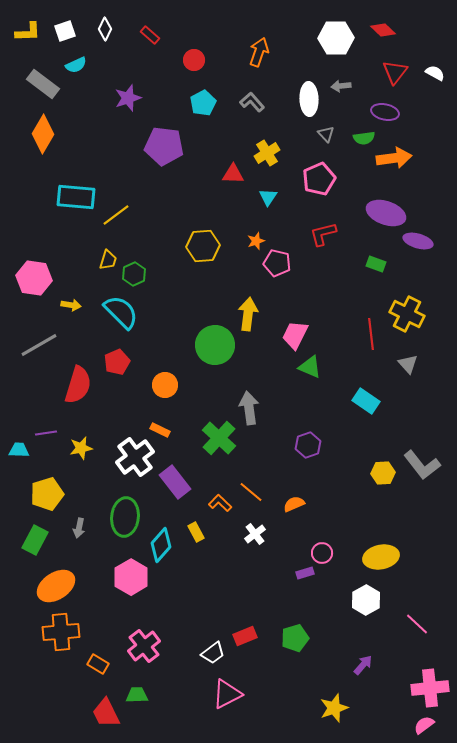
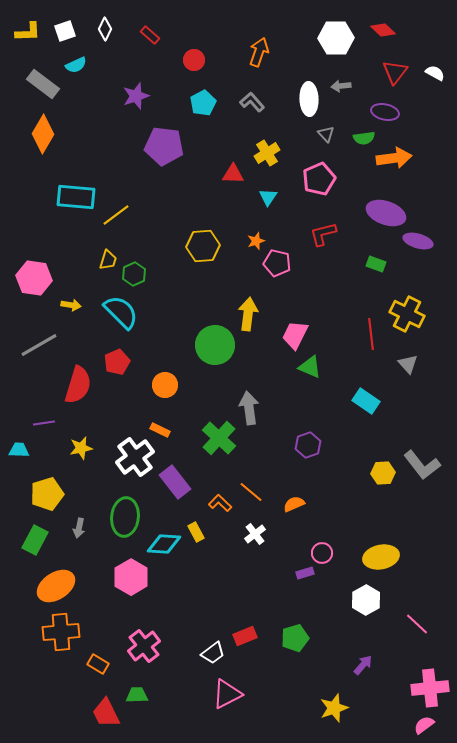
purple star at (128, 98): moved 8 px right, 2 px up
purple line at (46, 433): moved 2 px left, 10 px up
cyan diamond at (161, 545): moved 3 px right, 1 px up; rotated 52 degrees clockwise
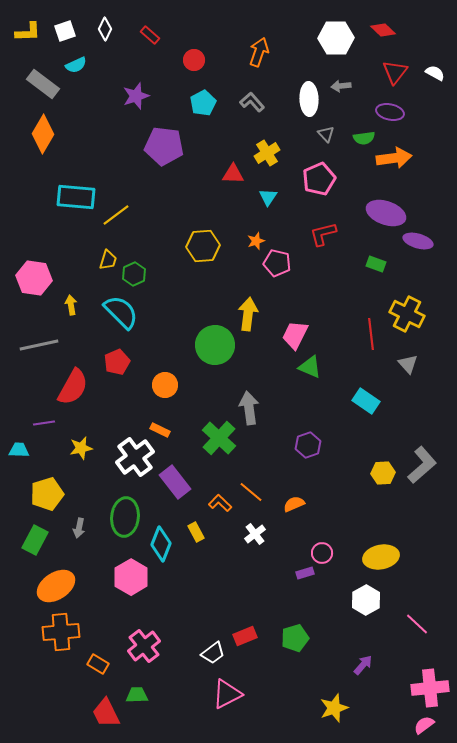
purple ellipse at (385, 112): moved 5 px right
yellow arrow at (71, 305): rotated 108 degrees counterclockwise
gray line at (39, 345): rotated 18 degrees clockwise
red semicircle at (78, 385): moved 5 px left, 2 px down; rotated 12 degrees clockwise
gray L-shape at (422, 465): rotated 93 degrees counterclockwise
cyan diamond at (164, 544): moved 3 px left; rotated 72 degrees counterclockwise
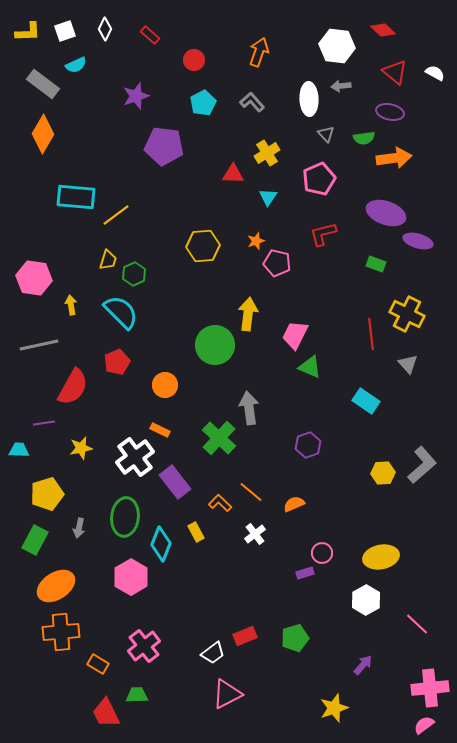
white hexagon at (336, 38): moved 1 px right, 8 px down; rotated 8 degrees clockwise
red triangle at (395, 72): rotated 28 degrees counterclockwise
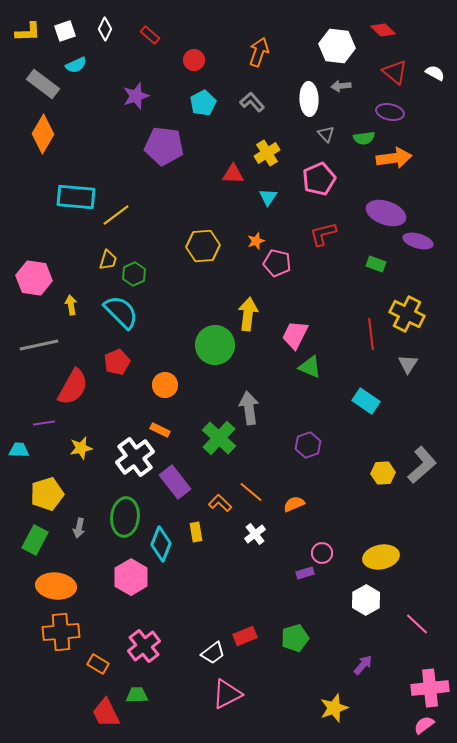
gray triangle at (408, 364): rotated 15 degrees clockwise
yellow rectangle at (196, 532): rotated 18 degrees clockwise
orange ellipse at (56, 586): rotated 39 degrees clockwise
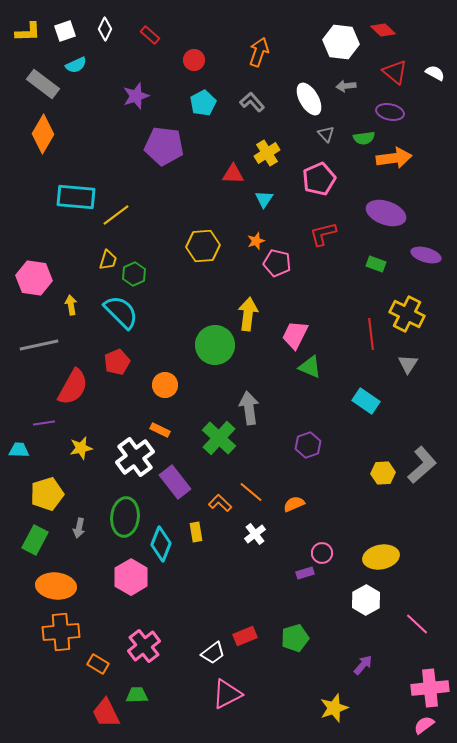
white hexagon at (337, 46): moved 4 px right, 4 px up
gray arrow at (341, 86): moved 5 px right
white ellipse at (309, 99): rotated 28 degrees counterclockwise
cyan triangle at (268, 197): moved 4 px left, 2 px down
purple ellipse at (418, 241): moved 8 px right, 14 px down
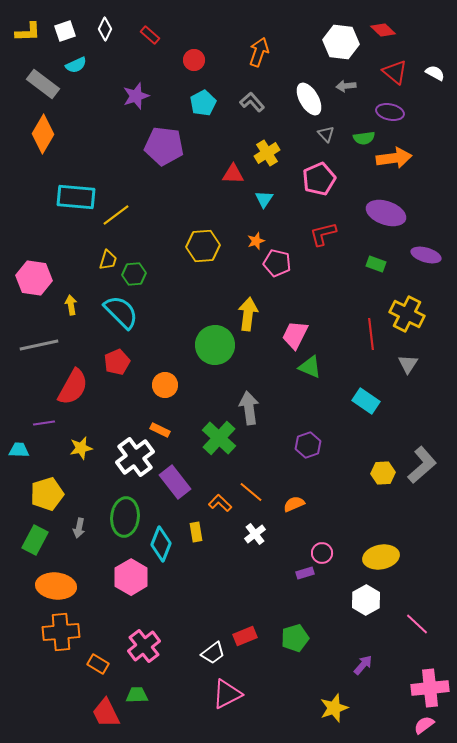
green hexagon at (134, 274): rotated 20 degrees clockwise
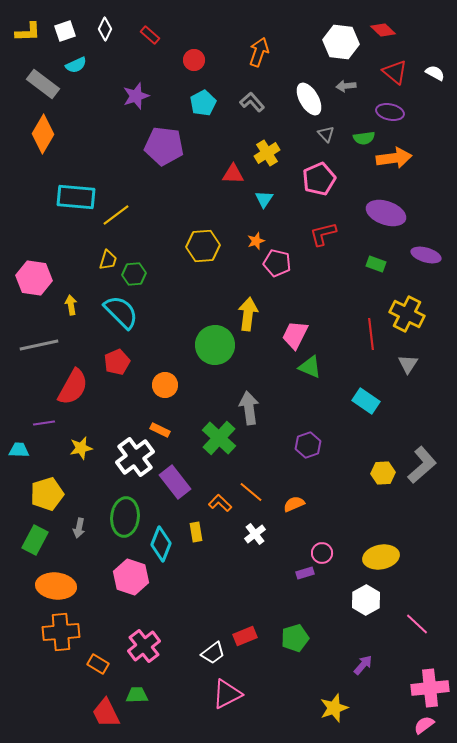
pink hexagon at (131, 577): rotated 12 degrees counterclockwise
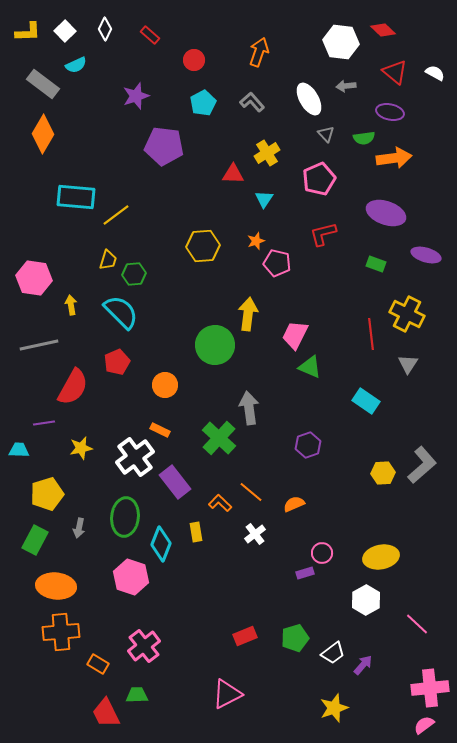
white square at (65, 31): rotated 25 degrees counterclockwise
white trapezoid at (213, 653): moved 120 px right
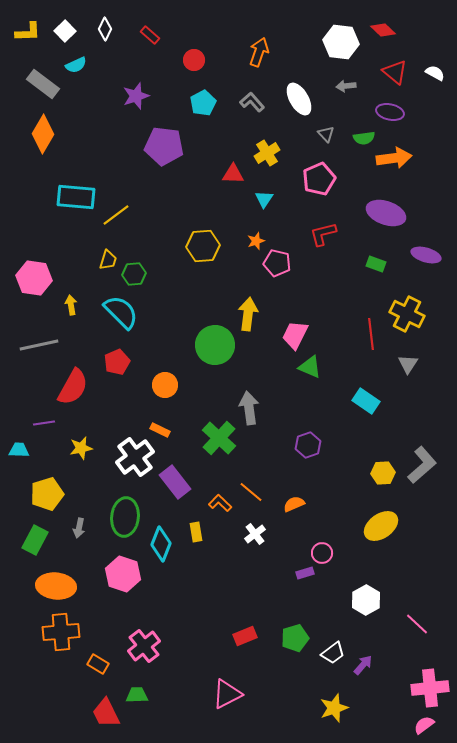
white ellipse at (309, 99): moved 10 px left
yellow ellipse at (381, 557): moved 31 px up; rotated 24 degrees counterclockwise
pink hexagon at (131, 577): moved 8 px left, 3 px up
